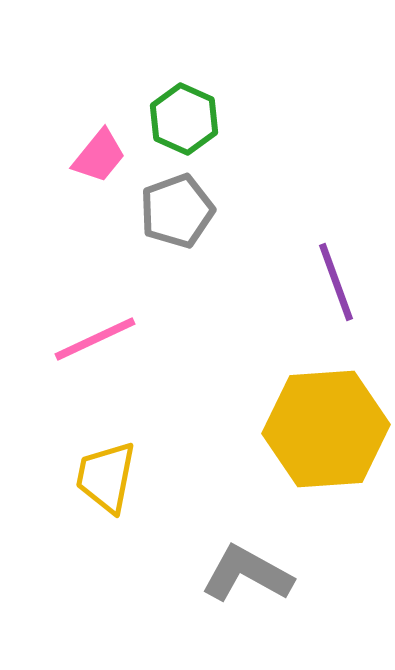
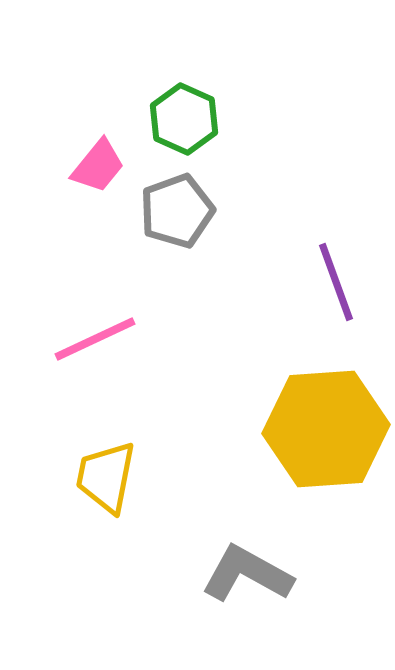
pink trapezoid: moved 1 px left, 10 px down
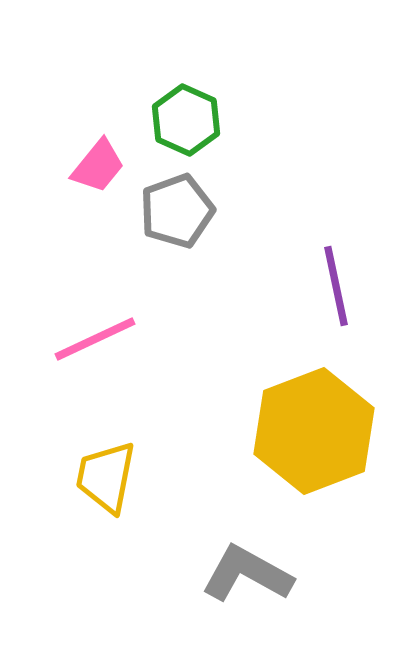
green hexagon: moved 2 px right, 1 px down
purple line: moved 4 px down; rotated 8 degrees clockwise
yellow hexagon: moved 12 px left, 2 px down; rotated 17 degrees counterclockwise
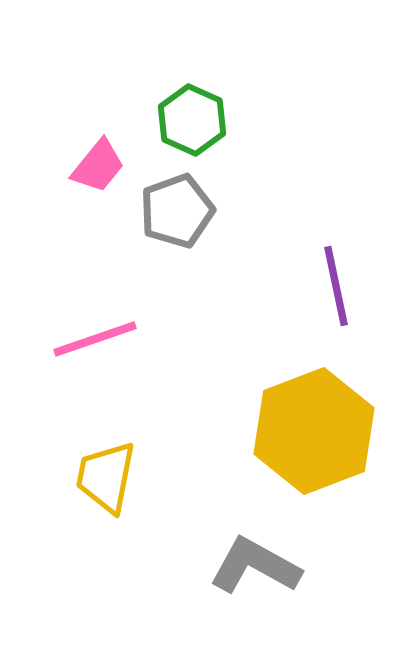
green hexagon: moved 6 px right
pink line: rotated 6 degrees clockwise
gray L-shape: moved 8 px right, 8 px up
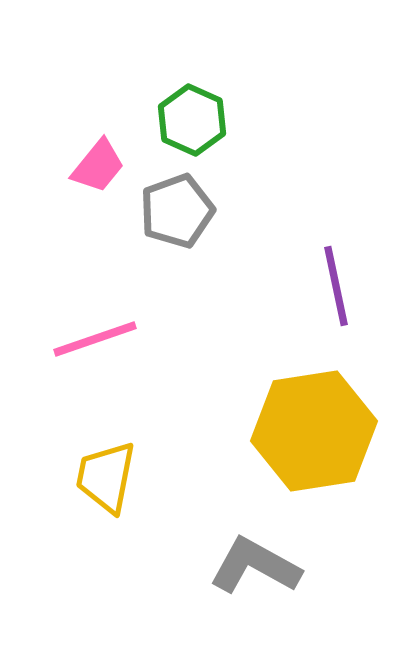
yellow hexagon: rotated 12 degrees clockwise
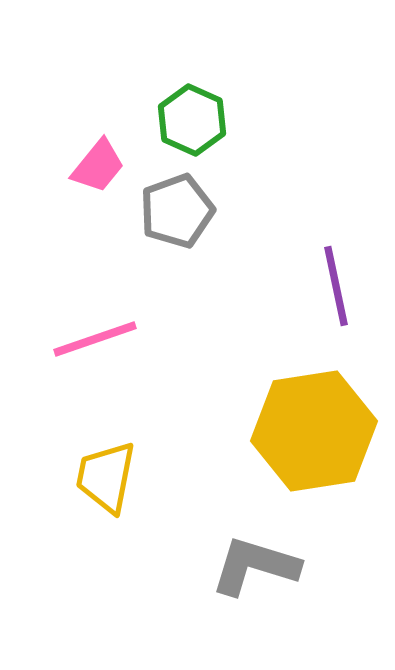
gray L-shape: rotated 12 degrees counterclockwise
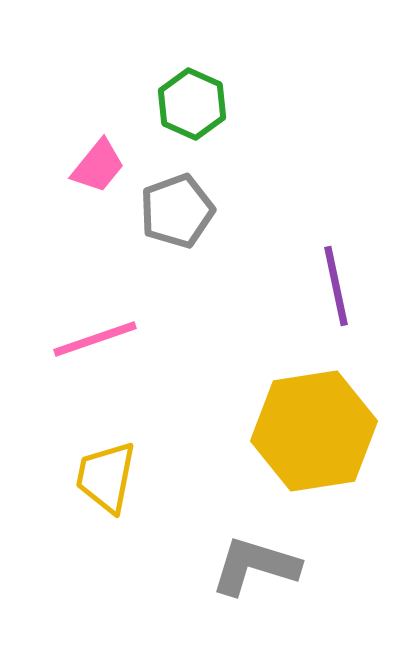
green hexagon: moved 16 px up
